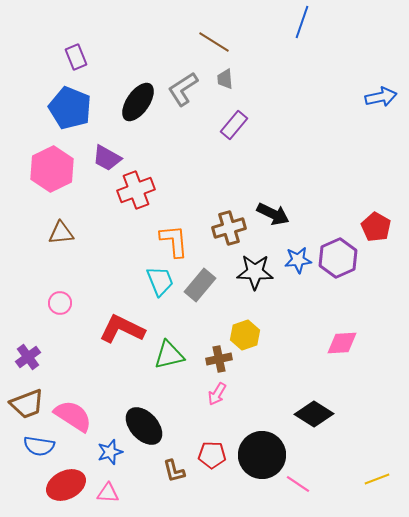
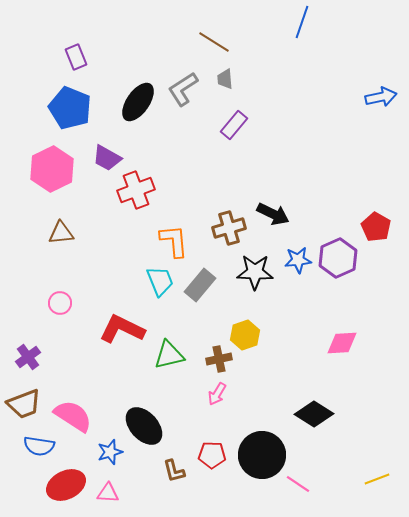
brown trapezoid at (27, 404): moved 3 px left
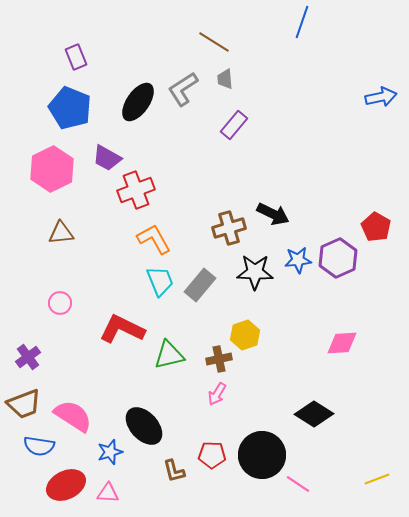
orange L-shape at (174, 241): moved 20 px left, 2 px up; rotated 24 degrees counterclockwise
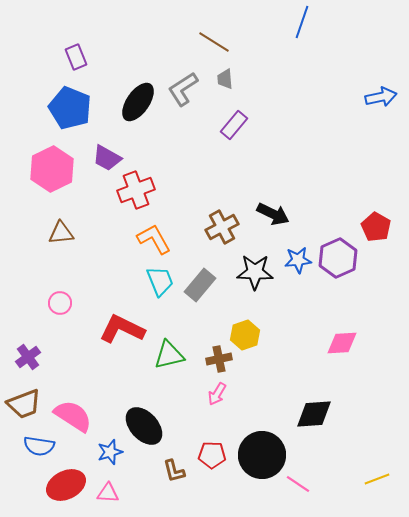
brown cross at (229, 228): moved 7 px left, 1 px up; rotated 12 degrees counterclockwise
black diamond at (314, 414): rotated 36 degrees counterclockwise
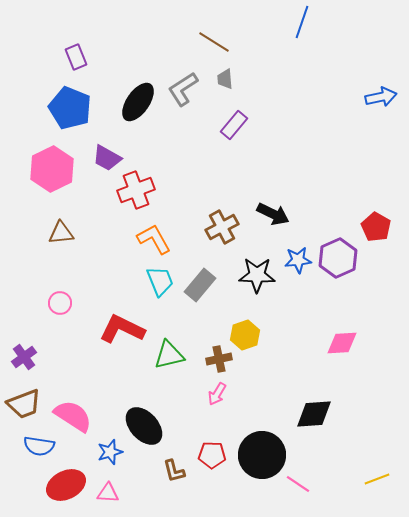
black star at (255, 272): moved 2 px right, 3 px down
purple cross at (28, 357): moved 4 px left
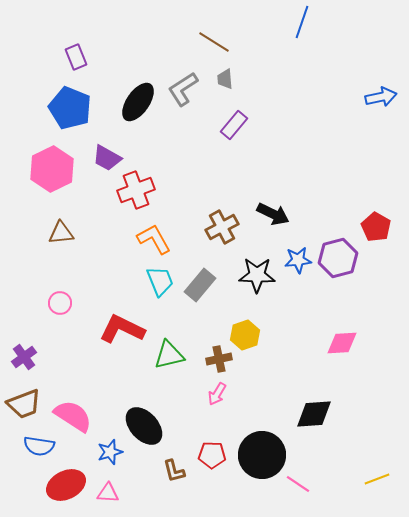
purple hexagon at (338, 258): rotated 9 degrees clockwise
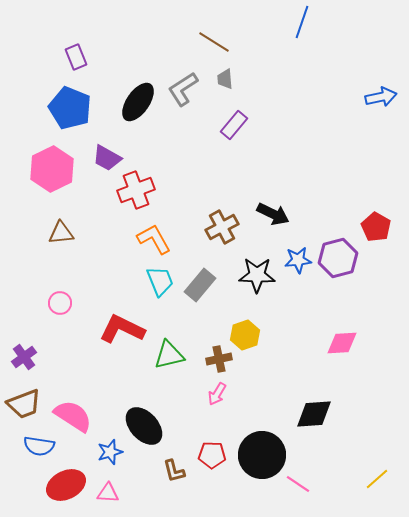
yellow line at (377, 479): rotated 20 degrees counterclockwise
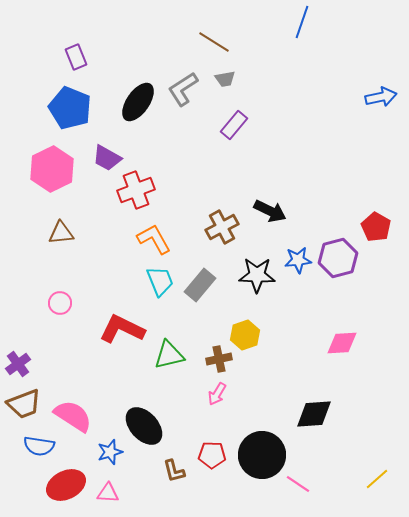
gray trapezoid at (225, 79): rotated 95 degrees counterclockwise
black arrow at (273, 214): moved 3 px left, 3 px up
purple cross at (24, 357): moved 6 px left, 7 px down
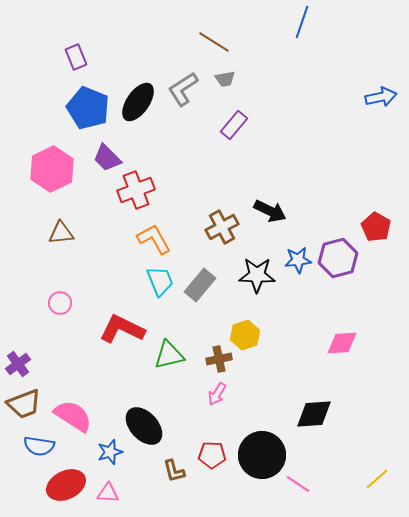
blue pentagon at (70, 108): moved 18 px right
purple trapezoid at (107, 158): rotated 16 degrees clockwise
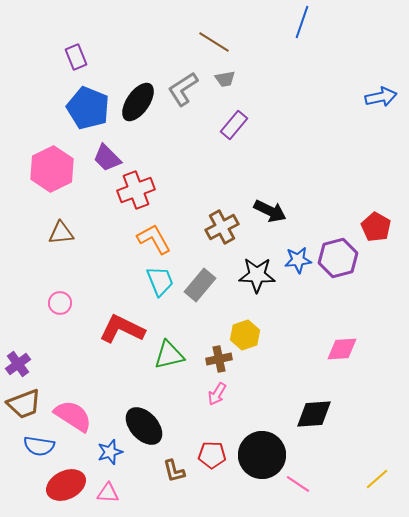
pink diamond at (342, 343): moved 6 px down
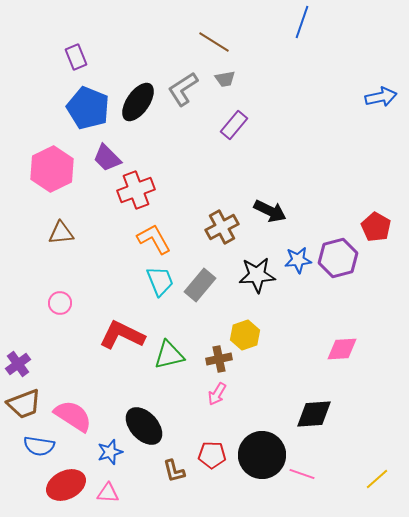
black star at (257, 275): rotated 6 degrees counterclockwise
red L-shape at (122, 329): moved 6 px down
pink line at (298, 484): moved 4 px right, 10 px up; rotated 15 degrees counterclockwise
